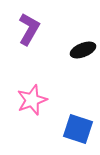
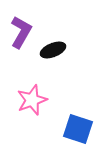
purple L-shape: moved 8 px left, 3 px down
black ellipse: moved 30 px left
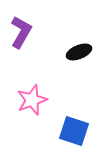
black ellipse: moved 26 px right, 2 px down
blue square: moved 4 px left, 2 px down
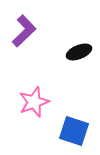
purple L-shape: moved 3 px right, 1 px up; rotated 16 degrees clockwise
pink star: moved 2 px right, 2 px down
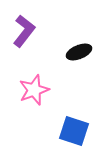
purple L-shape: rotated 8 degrees counterclockwise
pink star: moved 12 px up
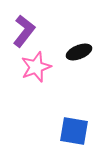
pink star: moved 2 px right, 23 px up
blue square: rotated 8 degrees counterclockwise
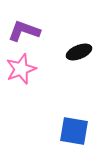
purple L-shape: rotated 108 degrees counterclockwise
pink star: moved 15 px left, 2 px down
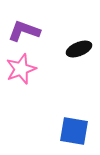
black ellipse: moved 3 px up
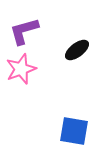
purple L-shape: rotated 36 degrees counterclockwise
black ellipse: moved 2 px left, 1 px down; rotated 15 degrees counterclockwise
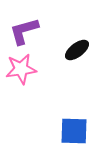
pink star: rotated 12 degrees clockwise
blue square: rotated 8 degrees counterclockwise
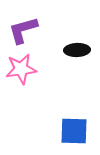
purple L-shape: moved 1 px left, 1 px up
black ellipse: rotated 35 degrees clockwise
